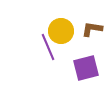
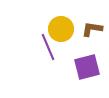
yellow circle: moved 2 px up
purple square: moved 1 px right, 1 px up
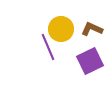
brown L-shape: rotated 15 degrees clockwise
purple square: moved 3 px right, 6 px up; rotated 12 degrees counterclockwise
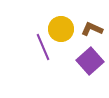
purple line: moved 5 px left
purple square: rotated 16 degrees counterclockwise
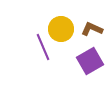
purple square: rotated 12 degrees clockwise
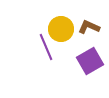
brown L-shape: moved 3 px left, 2 px up
purple line: moved 3 px right
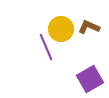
purple square: moved 18 px down
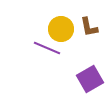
brown L-shape: rotated 125 degrees counterclockwise
purple line: moved 1 px right, 1 px down; rotated 44 degrees counterclockwise
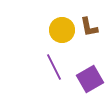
yellow circle: moved 1 px right, 1 px down
purple line: moved 7 px right, 19 px down; rotated 40 degrees clockwise
